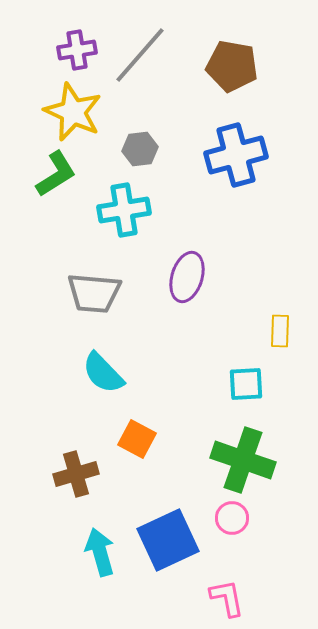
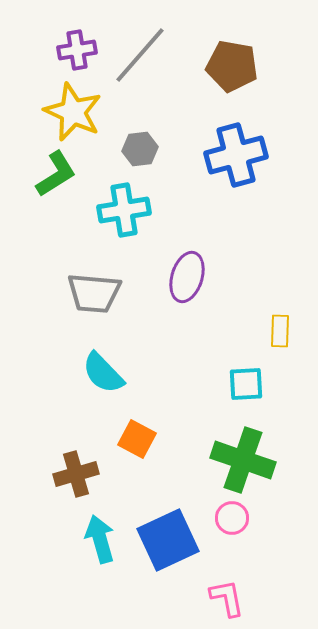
cyan arrow: moved 13 px up
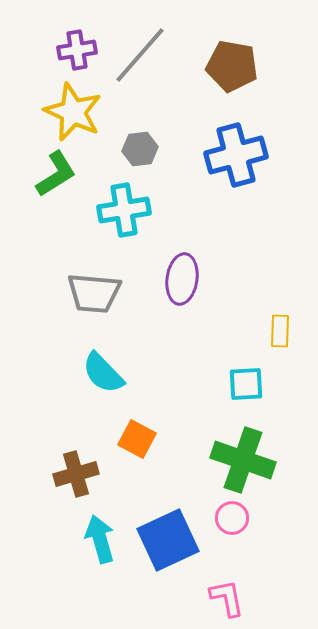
purple ellipse: moved 5 px left, 2 px down; rotated 9 degrees counterclockwise
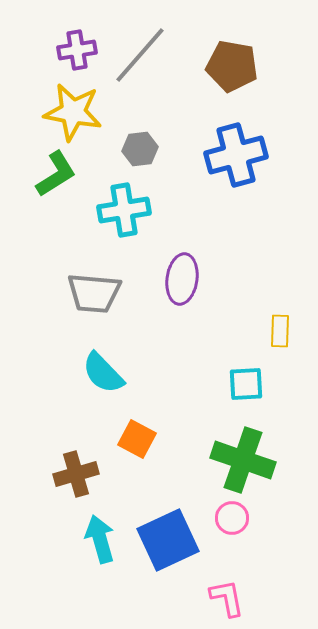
yellow star: rotated 14 degrees counterclockwise
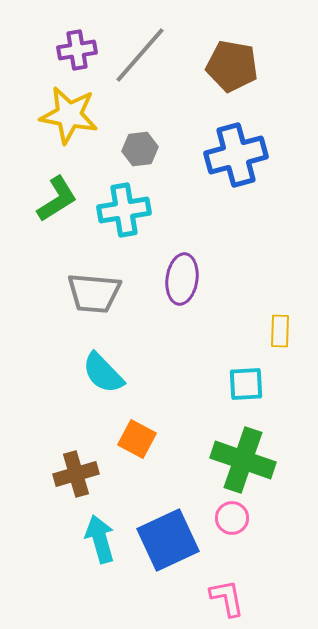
yellow star: moved 4 px left, 3 px down
green L-shape: moved 1 px right, 25 px down
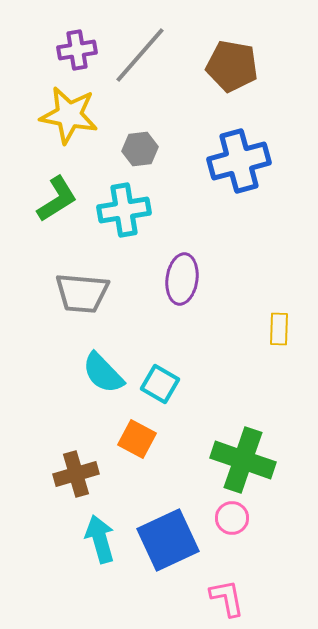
blue cross: moved 3 px right, 6 px down
gray trapezoid: moved 12 px left
yellow rectangle: moved 1 px left, 2 px up
cyan square: moved 86 px left; rotated 33 degrees clockwise
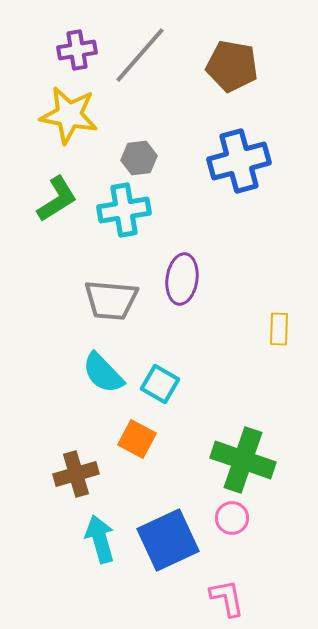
gray hexagon: moved 1 px left, 9 px down
gray trapezoid: moved 29 px right, 7 px down
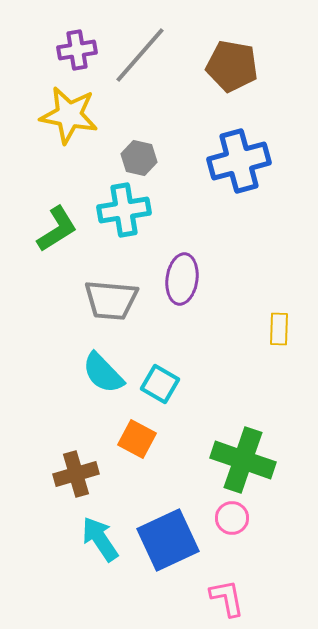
gray hexagon: rotated 20 degrees clockwise
green L-shape: moved 30 px down
cyan arrow: rotated 18 degrees counterclockwise
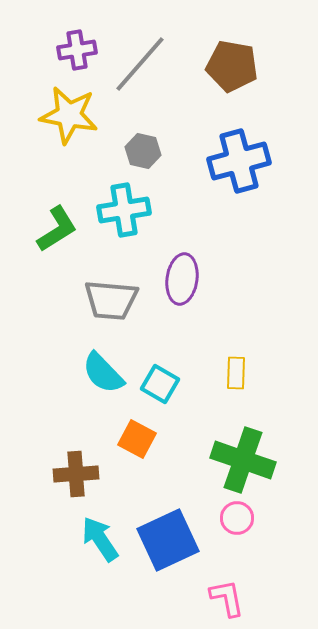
gray line: moved 9 px down
gray hexagon: moved 4 px right, 7 px up
yellow rectangle: moved 43 px left, 44 px down
brown cross: rotated 12 degrees clockwise
pink circle: moved 5 px right
